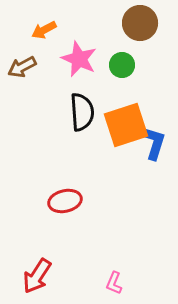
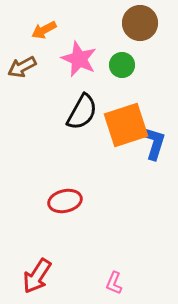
black semicircle: rotated 33 degrees clockwise
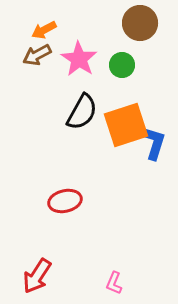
pink star: rotated 9 degrees clockwise
brown arrow: moved 15 px right, 12 px up
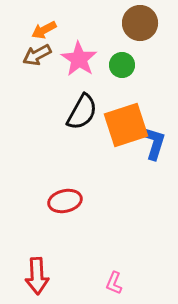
red arrow: rotated 36 degrees counterclockwise
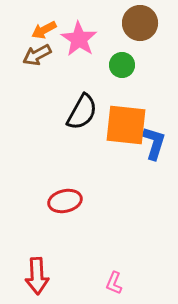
pink star: moved 20 px up
orange square: rotated 24 degrees clockwise
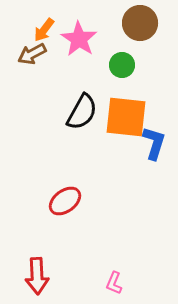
orange arrow: rotated 25 degrees counterclockwise
brown arrow: moved 5 px left, 1 px up
orange square: moved 8 px up
red ellipse: rotated 24 degrees counterclockwise
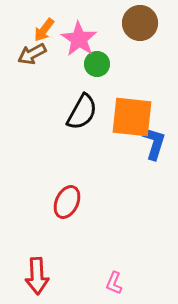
green circle: moved 25 px left, 1 px up
orange square: moved 6 px right
red ellipse: moved 2 px right, 1 px down; rotated 28 degrees counterclockwise
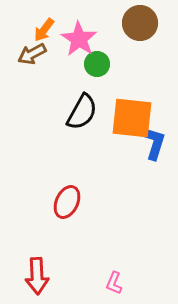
orange square: moved 1 px down
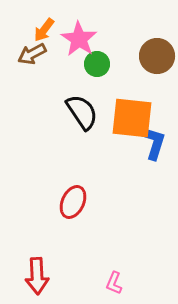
brown circle: moved 17 px right, 33 px down
black semicircle: rotated 63 degrees counterclockwise
red ellipse: moved 6 px right
